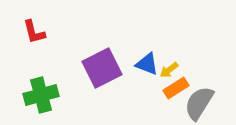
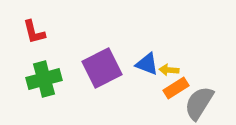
yellow arrow: rotated 42 degrees clockwise
green cross: moved 3 px right, 16 px up
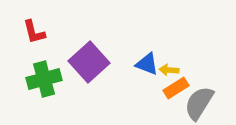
purple square: moved 13 px left, 6 px up; rotated 15 degrees counterclockwise
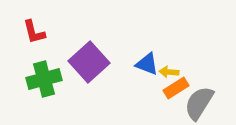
yellow arrow: moved 2 px down
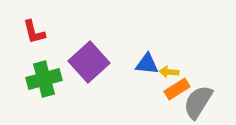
blue triangle: rotated 15 degrees counterclockwise
orange rectangle: moved 1 px right, 1 px down
gray semicircle: moved 1 px left, 1 px up
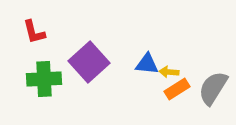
green cross: rotated 12 degrees clockwise
gray semicircle: moved 15 px right, 14 px up
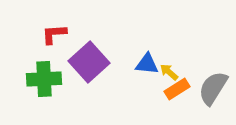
red L-shape: moved 20 px right, 2 px down; rotated 100 degrees clockwise
yellow arrow: rotated 36 degrees clockwise
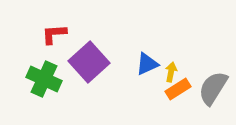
blue triangle: rotated 30 degrees counterclockwise
yellow arrow: moved 2 px right; rotated 60 degrees clockwise
green cross: rotated 28 degrees clockwise
orange rectangle: moved 1 px right
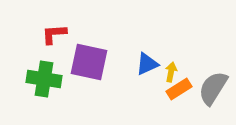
purple square: rotated 36 degrees counterclockwise
green cross: rotated 16 degrees counterclockwise
orange rectangle: moved 1 px right
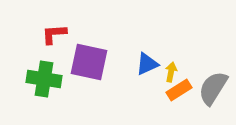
orange rectangle: moved 1 px down
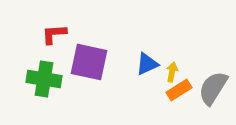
yellow arrow: moved 1 px right
